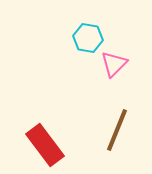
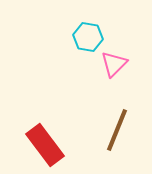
cyan hexagon: moved 1 px up
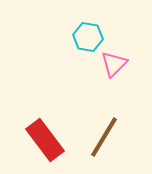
brown line: moved 13 px left, 7 px down; rotated 9 degrees clockwise
red rectangle: moved 5 px up
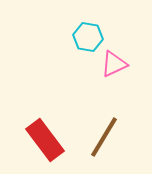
pink triangle: rotated 20 degrees clockwise
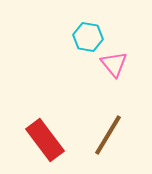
pink triangle: rotated 44 degrees counterclockwise
brown line: moved 4 px right, 2 px up
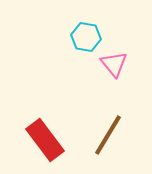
cyan hexagon: moved 2 px left
